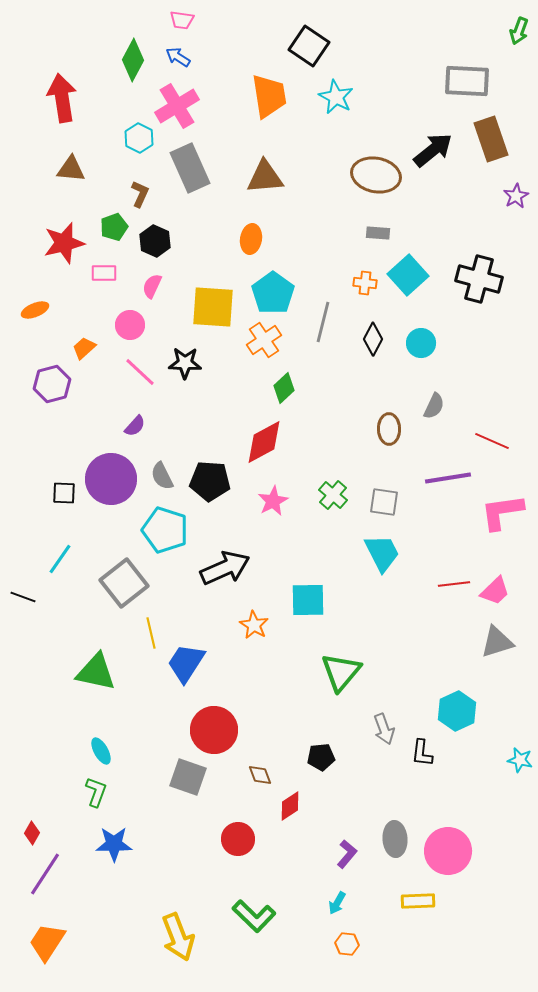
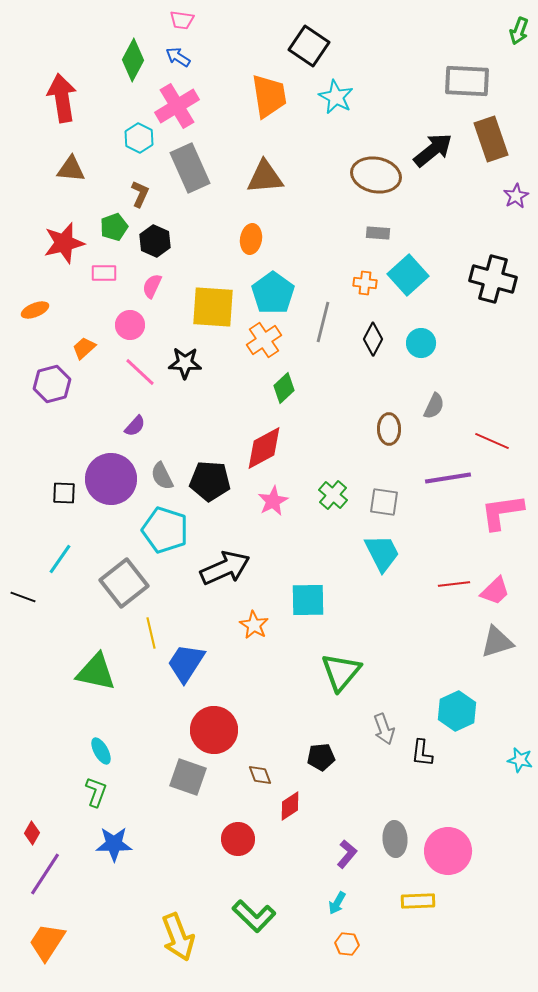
black cross at (479, 279): moved 14 px right
red diamond at (264, 442): moved 6 px down
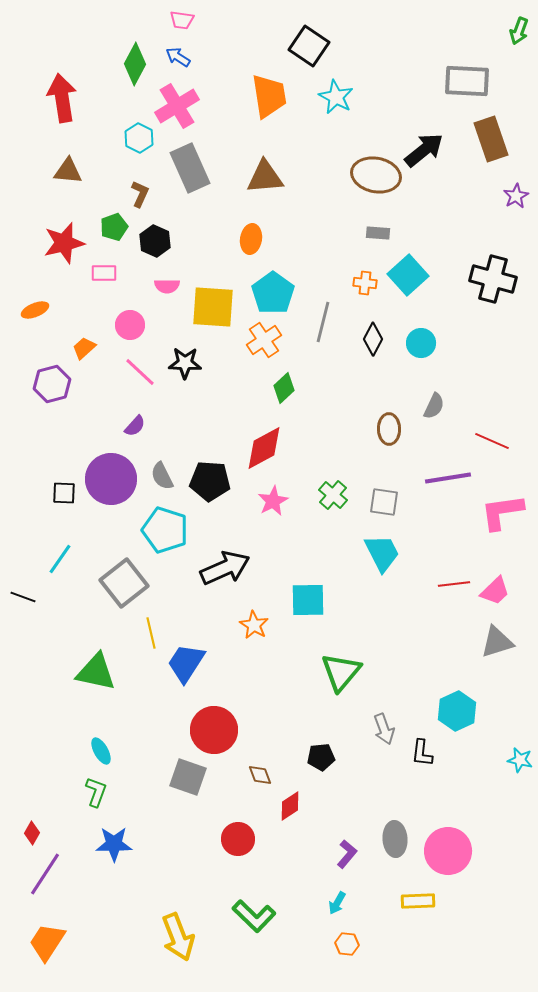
green diamond at (133, 60): moved 2 px right, 4 px down
black arrow at (433, 150): moved 9 px left
brown triangle at (71, 169): moved 3 px left, 2 px down
pink semicircle at (152, 286): moved 15 px right; rotated 115 degrees counterclockwise
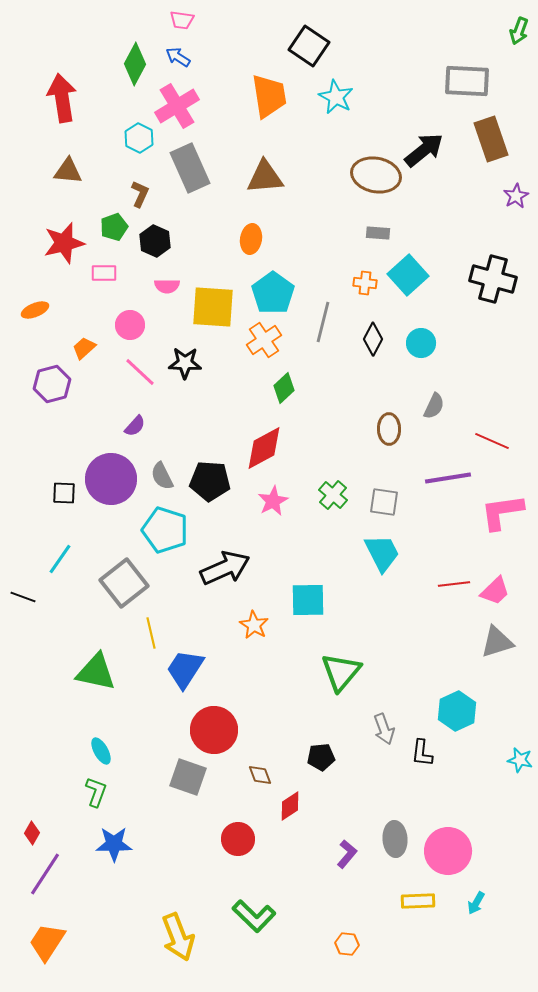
blue trapezoid at (186, 663): moved 1 px left, 6 px down
cyan arrow at (337, 903): moved 139 px right
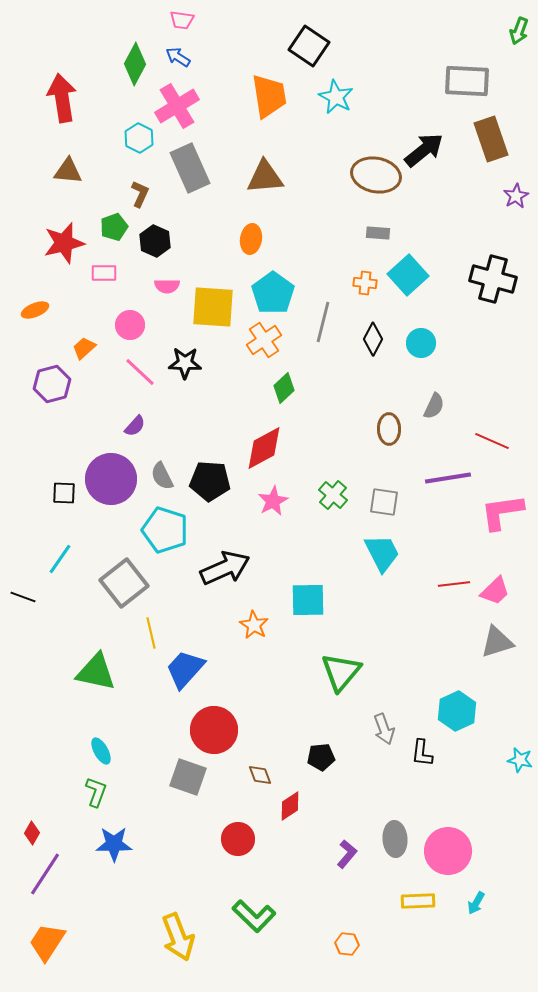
blue trapezoid at (185, 669): rotated 9 degrees clockwise
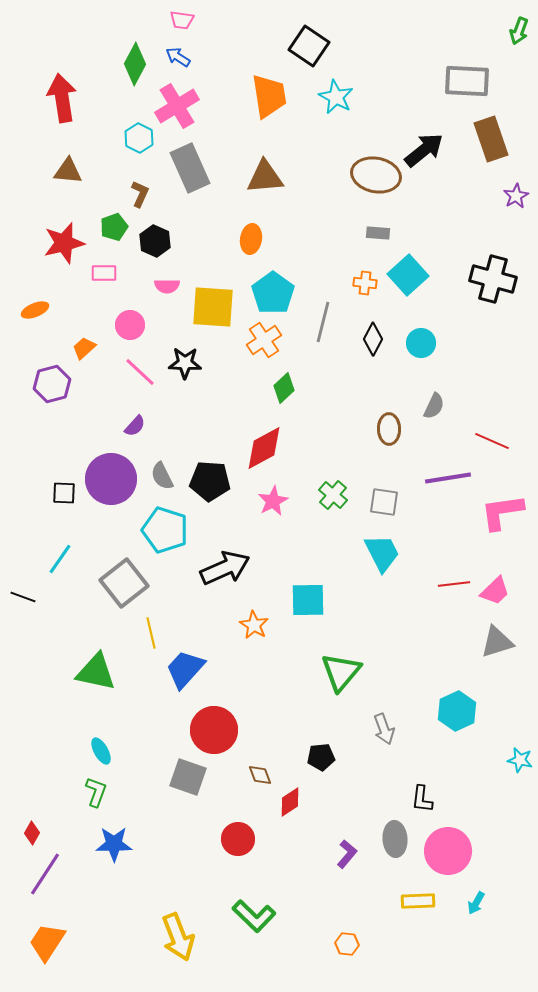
black L-shape at (422, 753): moved 46 px down
red diamond at (290, 806): moved 4 px up
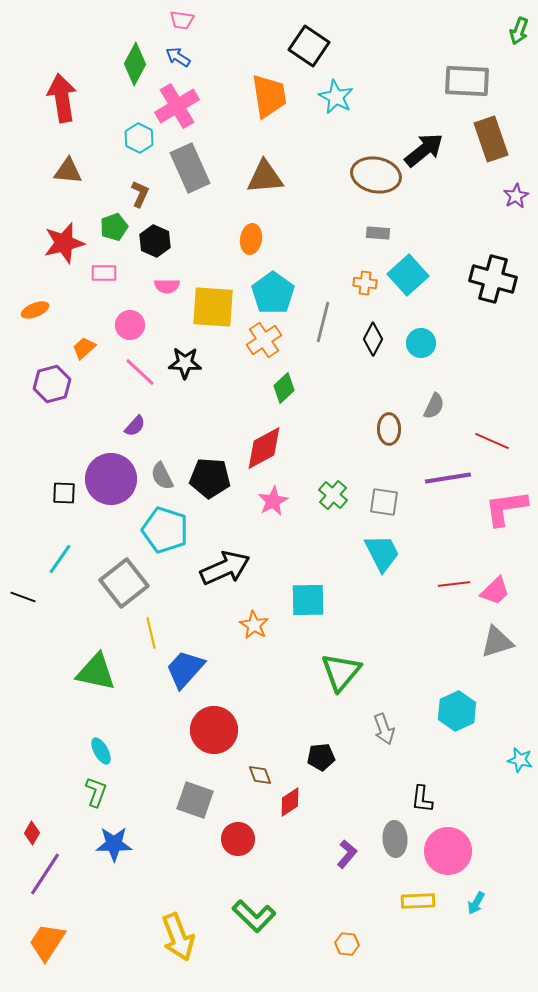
black pentagon at (210, 481): moved 3 px up
pink L-shape at (502, 512): moved 4 px right, 4 px up
gray square at (188, 777): moved 7 px right, 23 px down
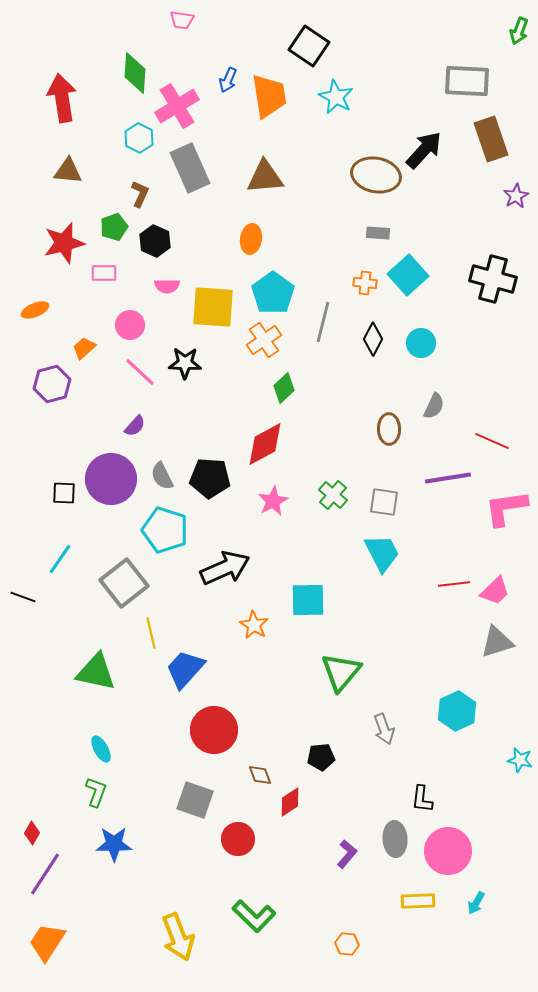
blue arrow at (178, 57): moved 50 px right, 23 px down; rotated 100 degrees counterclockwise
green diamond at (135, 64): moved 9 px down; rotated 24 degrees counterclockwise
black arrow at (424, 150): rotated 9 degrees counterclockwise
red diamond at (264, 448): moved 1 px right, 4 px up
cyan ellipse at (101, 751): moved 2 px up
